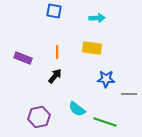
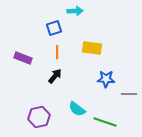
blue square: moved 17 px down; rotated 28 degrees counterclockwise
cyan arrow: moved 22 px left, 7 px up
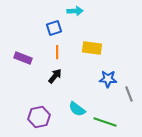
blue star: moved 2 px right
gray line: rotated 70 degrees clockwise
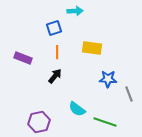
purple hexagon: moved 5 px down
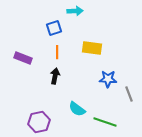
black arrow: rotated 28 degrees counterclockwise
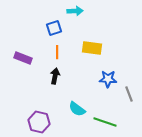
purple hexagon: rotated 25 degrees clockwise
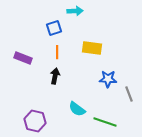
purple hexagon: moved 4 px left, 1 px up
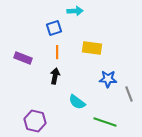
cyan semicircle: moved 7 px up
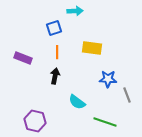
gray line: moved 2 px left, 1 px down
